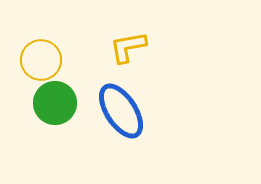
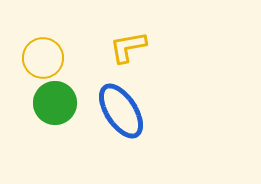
yellow circle: moved 2 px right, 2 px up
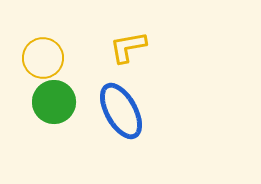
green circle: moved 1 px left, 1 px up
blue ellipse: rotated 4 degrees clockwise
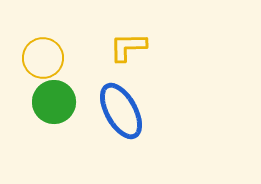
yellow L-shape: rotated 9 degrees clockwise
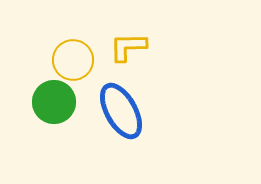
yellow circle: moved 30 px right, 2 px down
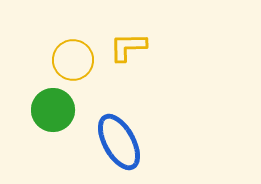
green circle: moved 1 px left, 8 px down
blue ellipse: moved 2 px left, 31 px down
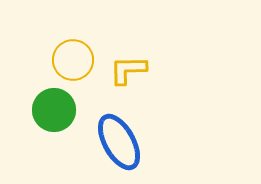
yellow L-shape: moved 23 px down
green circle: moved 1 px right
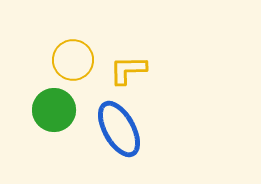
blue ellipse: moved 13 px up
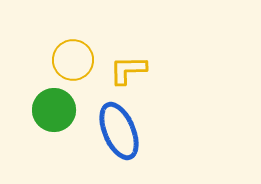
blue ellipse: moved 2 px down; rotated 6 degrees clockwise
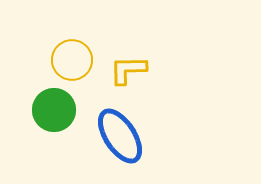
yellow circle: moved 1 px left
blue ellipse: moved 1 px right, 5 px down; rotated 10 degrees counterclockwise
